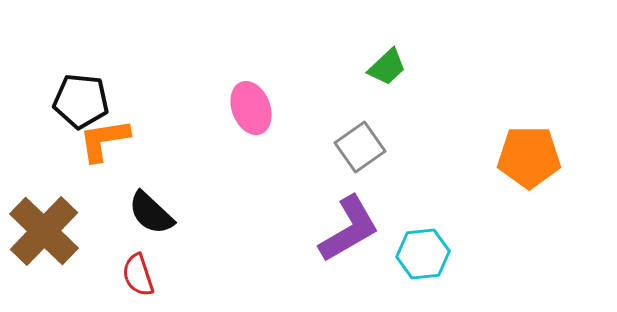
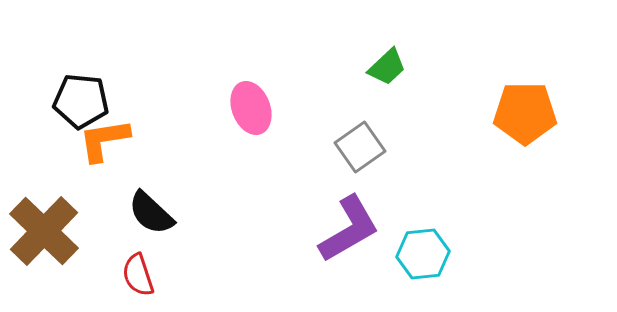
orange pentagon: moved 4 px left, 44 px up
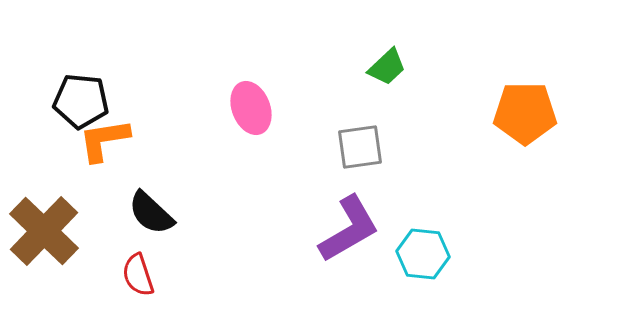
gray square: rotated 27 degrees clockwise
cyan hexagon: rotated 12 degrees clockwise
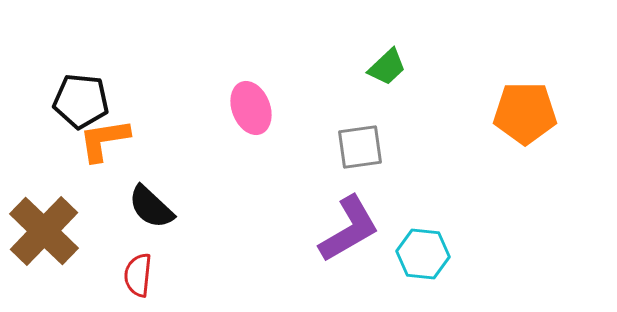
black semicircle: moved 6 px up
red semicircle: rotated 24 degrees clockwise
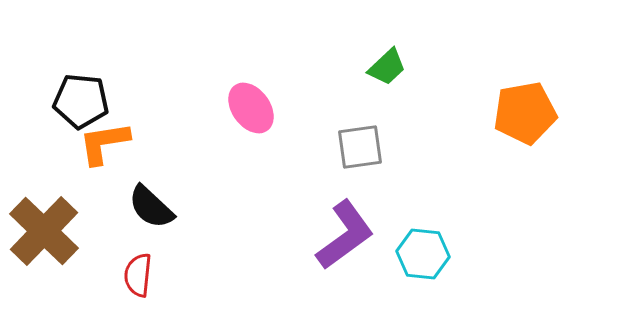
pink ellipse: rotated 15 degrees counterclockwise
orange pentagon: rotated 10 degrees counterclockwise
orange L-shape: moved 3 px down
purple L-shape: moved 4 px left, 6 px down; rotated 6 degrees counterclockwise
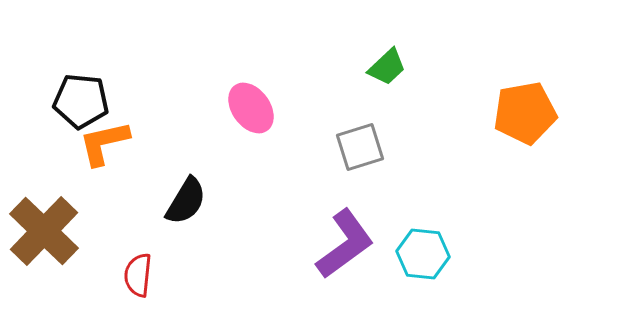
orange L-shape: rotated 4 degrees counterclockwise
gray square: rotated 9 degrees counterclockwise
black semicircle: moved 35 px right, 6 px up; rotated 102 degrees counterclockwise
purple L-shape: moved 9 px down
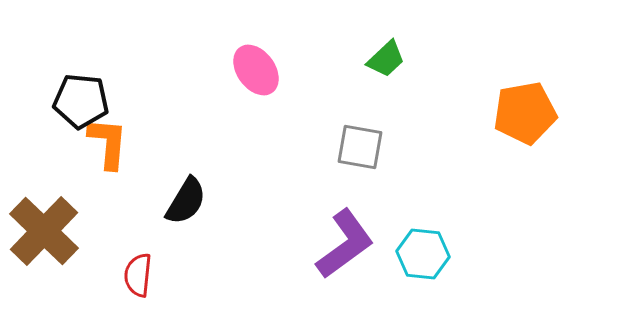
green trapezoid: moved 1 px left, 8 px up
pink ellipse: moved 5 px right, 38 px up
orange L-shape: moved 4 px right; rotated 108 degrees clockwise
gray square: rotated 27 degrees clockwise
